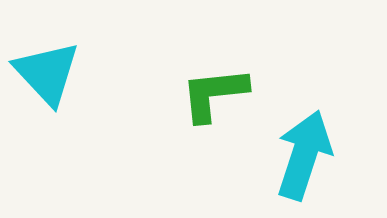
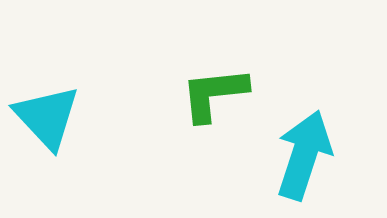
cyan triangle: moved 44 px down
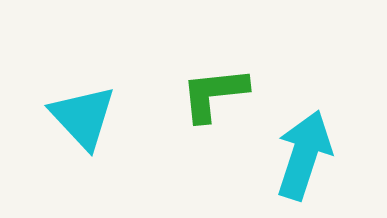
cyan triangle: moved 36 px right
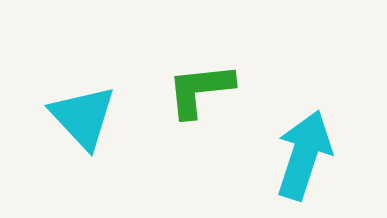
green L-shape: moved 14 px left, 4 px up
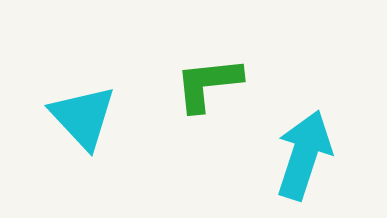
green L-shape: moved 8 px right, 6 px up
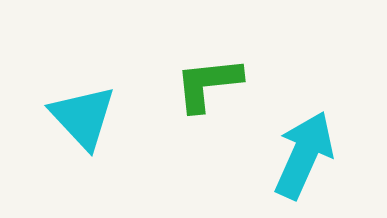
cyan arrow: rotated 6 degrees clockwise
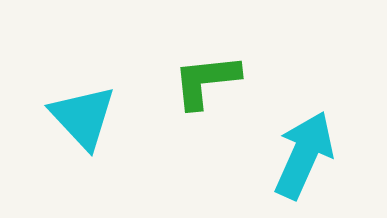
green L-shape: moved 2 px left, 3 px up
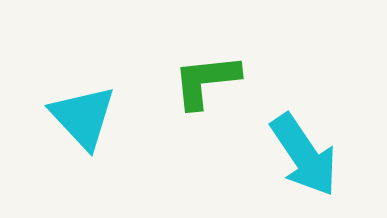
cyan arrow: rotated 122 degrees clockwise
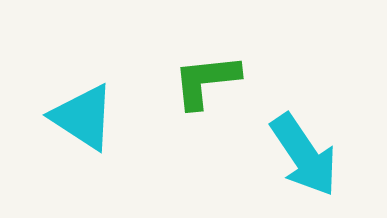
cyan triangle: rotated 14 degrees counterclockwise
